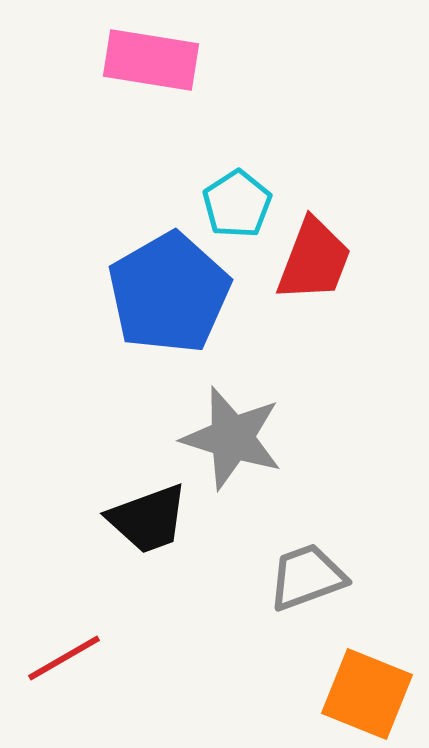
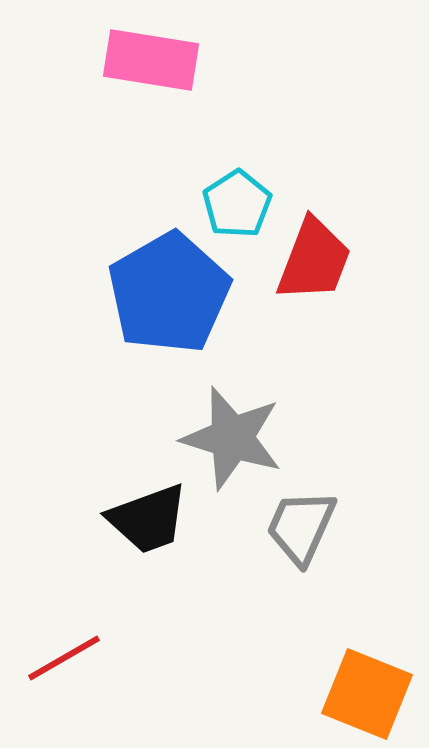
gray trapezoid: moved 6 px left, 50 px up; rotated 46 degrees counterclockwise
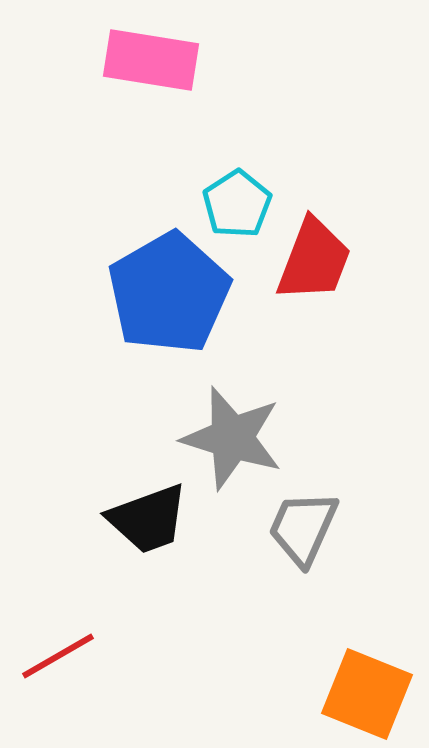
gray trapezoid: moved 2 px right, 1 px down
red line: moved 6 px left, 2 px up
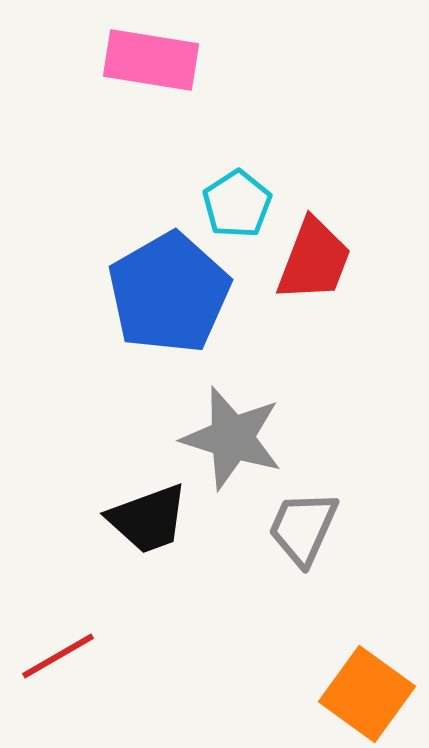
orange square: rotated 14 degrees clockwise
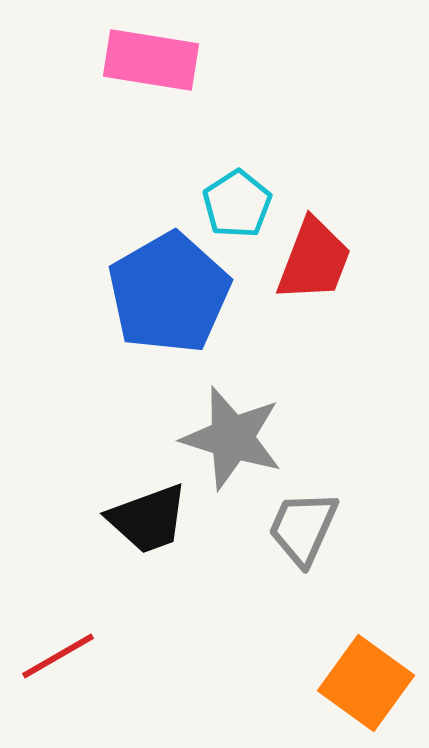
orange square: moved 1 px left, 11 px up
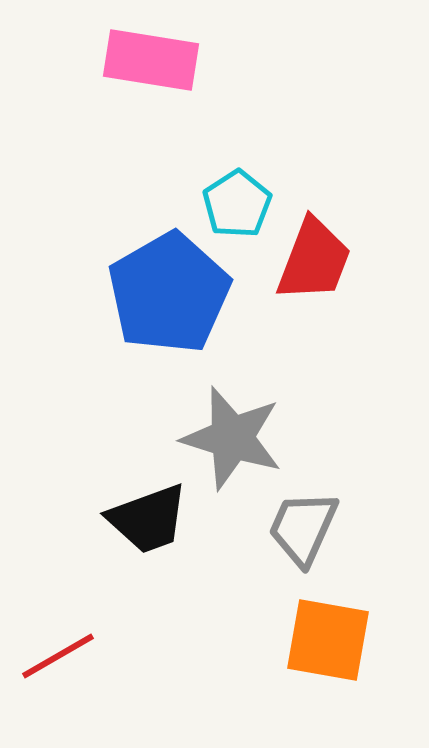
orange square: moved 38 px left, 43 px up; rotated 26 degrees counterclockwise
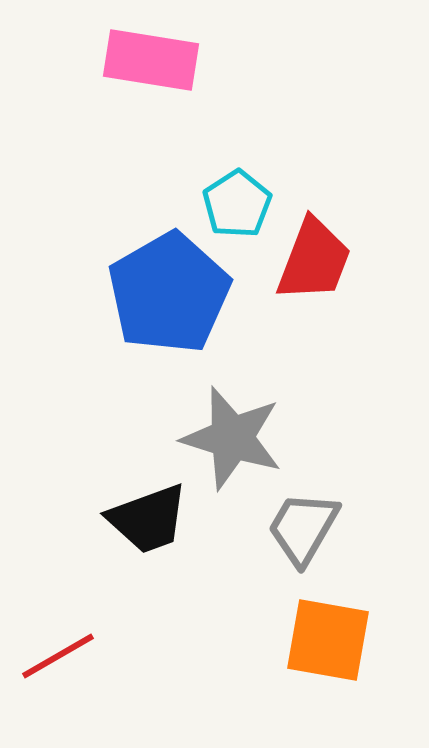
gray trapezoid: rotated 6 degrees clockwise
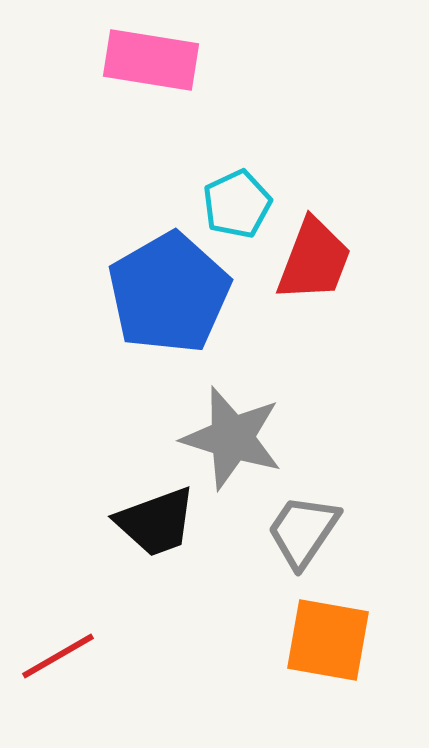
cyan pentagon: rotated 8 degrees clockwise
black trapezoid: moved 8 px right, 3 px down
gray trapezoid: moved 3 px down; rotated 4 degrees clockwise
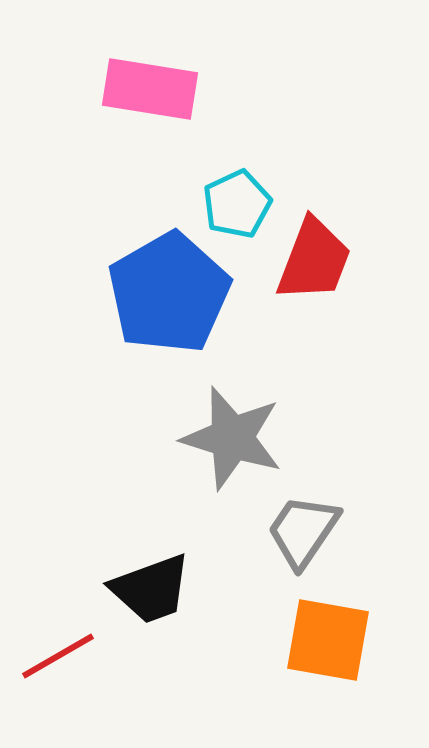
pink rectangle: moved 1 px left, 29 px down
black trapezoid: moved 5 px left, 67 px down
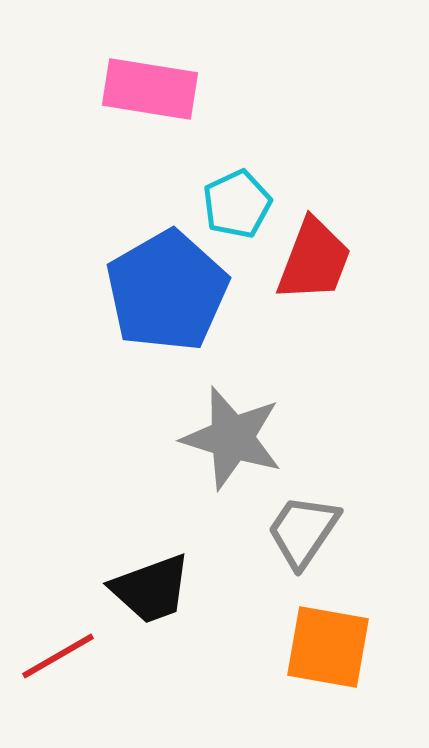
blue pentagon: moved 2 px left, 2 px up
orange square: moved 7 px down
